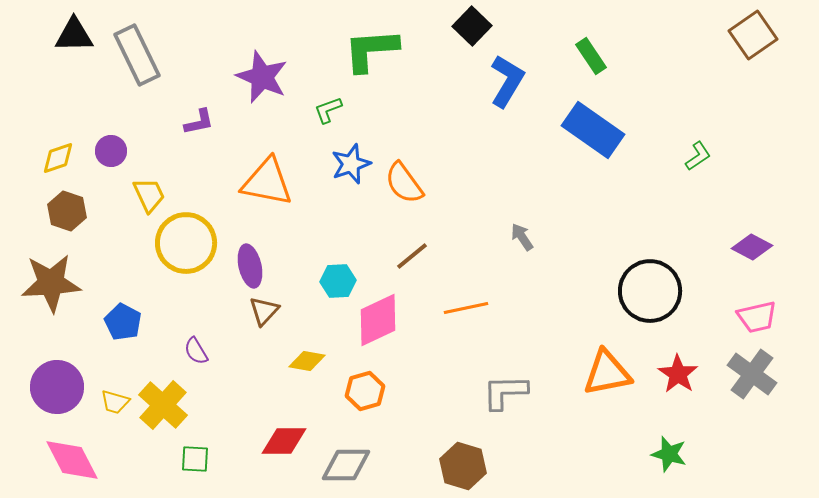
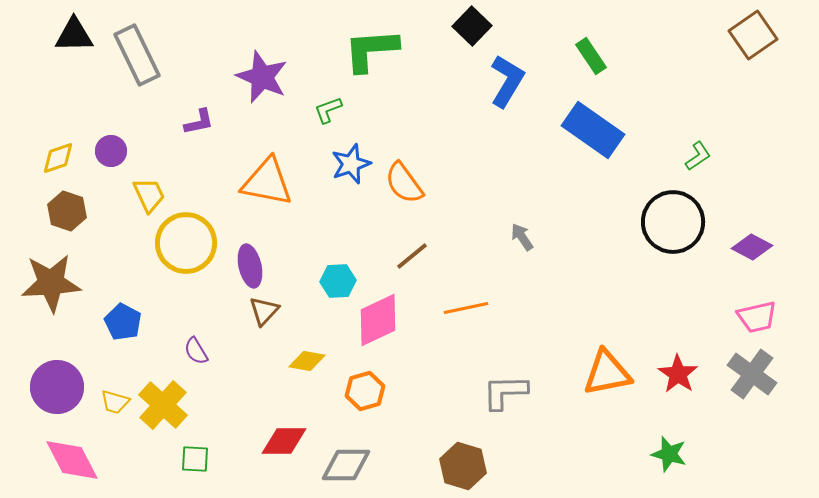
black circle at (650, 291): moved 23 px right, 69 px up
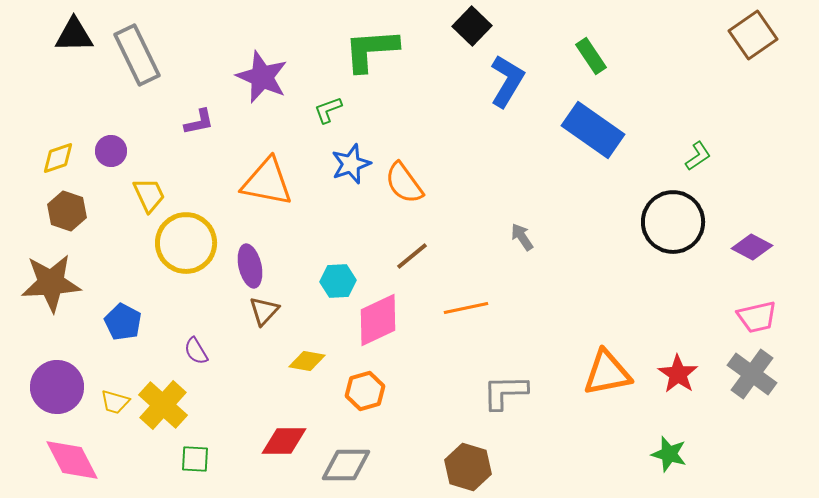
brown hexagon at (463, 466): moved 5 px right, 1 px down
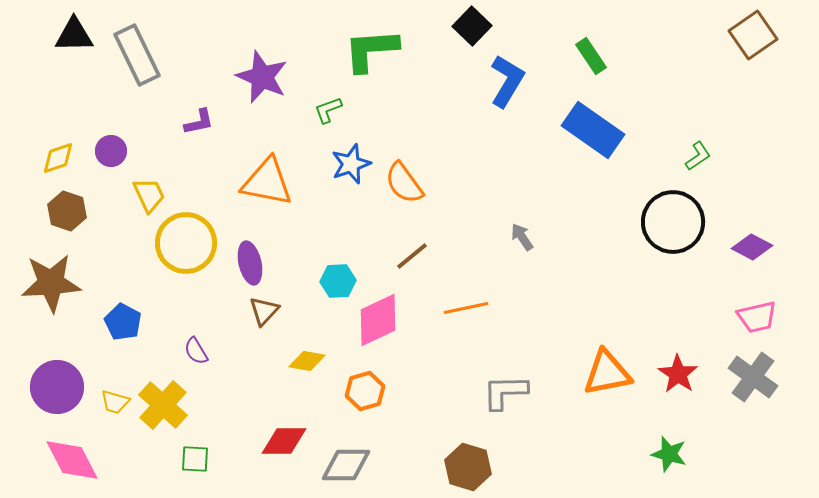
purple ellipse at (250, 266): moved 3 px up
gray cross at (752, 374): moved 1 px right, 3 px down
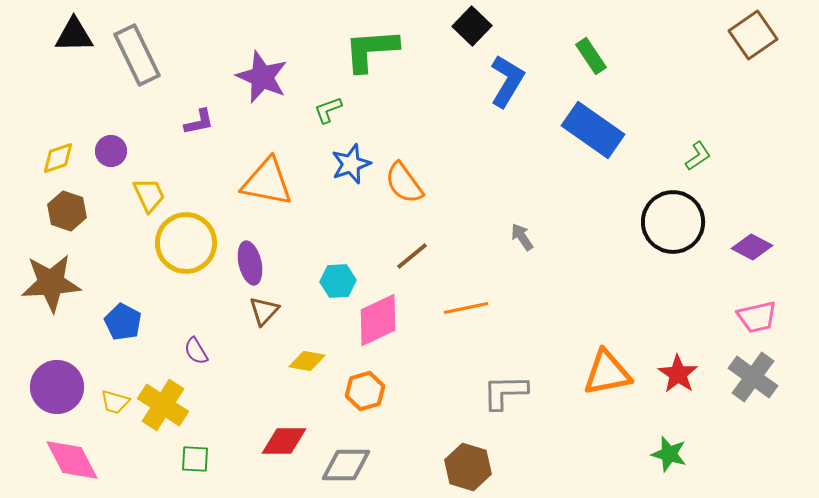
yellow cross at (163, 405): rotated 9 degrees counterclockwise
